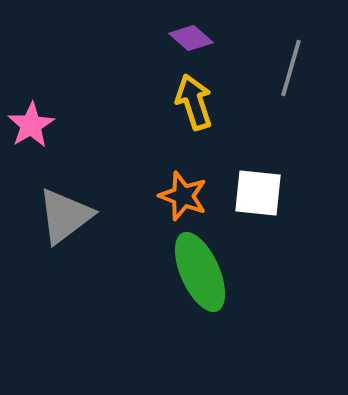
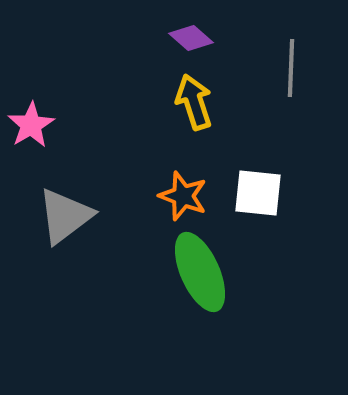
gray line: rotated 14 degrees counterclockwise
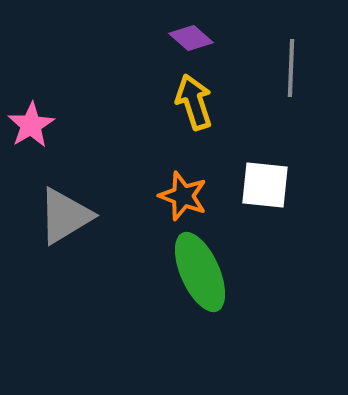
white square: moved 7 px right, 8 px up
gray triangle: rotated 6 degrees clockwise
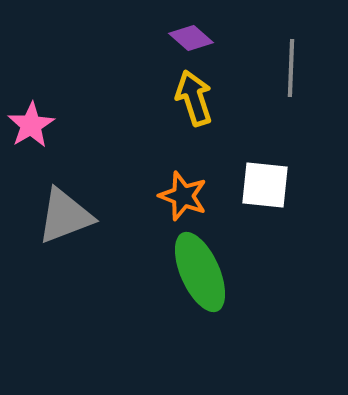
yellow arrow: moved 4 px up
gray triangle: rotated 10 degrees clockwise
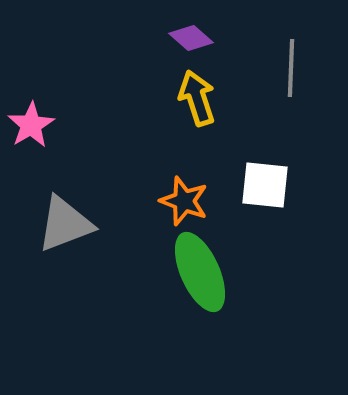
yellow arrow: moved 3 px right
orange star: moved 1 px right, 5 px down
gray triangle: moved 8 px down
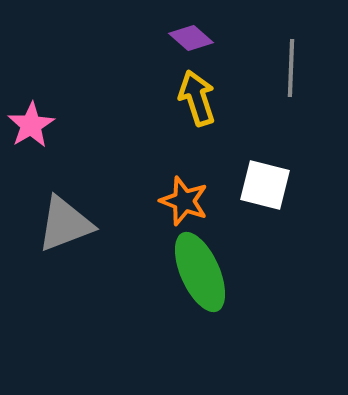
white square: rotated 8 degrees clockwise
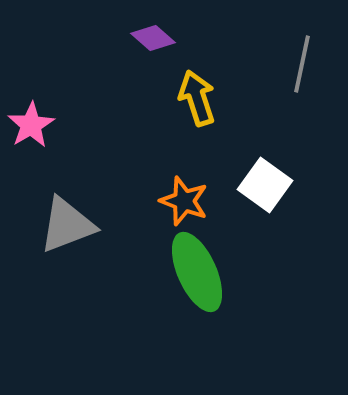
purple diamond: moved 38 px left
gray line: moved 11 px right, 4 px up; rotated 10 degrees clockwise
white square: rotated 22 degrees clockwise
gray triangle: moved 2 px right, 1 px down
green ellipse: moved 3 px left
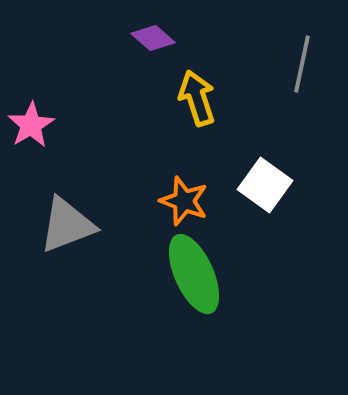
green ellipse: moved 3 px left, 2 px down
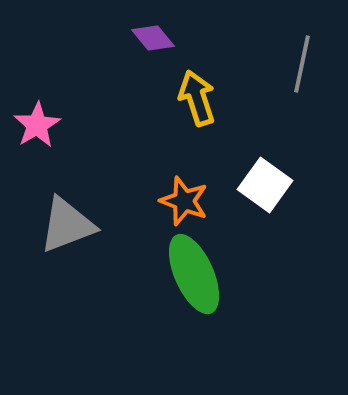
purple diamond: rotated 9 degrees clockwise
pink star: moved 6 px right
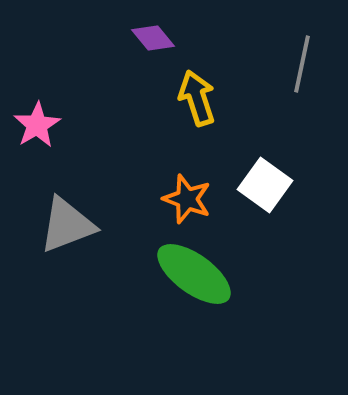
orange star: moved 3 px right, 2 px up
green ellipse: rotated 30 degrees counterclockwise
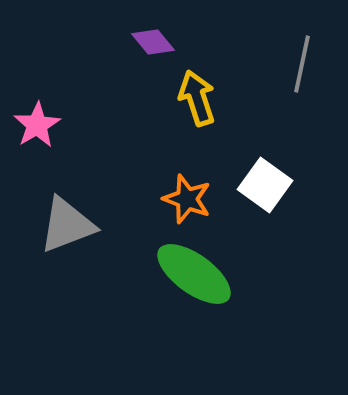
purple diamond: moved 4 px down
